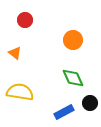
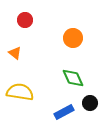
orange circle: moved 2 px up
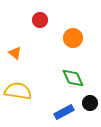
red circle: moved 15 px right
yellow semicircle: moved 2 px left, 1 px up
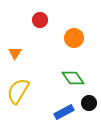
orange circle: moved 1 px right
orange triangle: rotated 24 degrees clockwise
green diamond: rotated 10 degrees counterclockwise
yellow semicircle: rotated 68 degrees counterclockwise
black circle: moved 1 px left
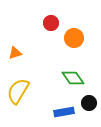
red circle: moved 11 px right, 3 px down
orange triangle: rotated 40 degrees clockwise
blue rectangle: rotated 18 degrees clockwise
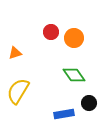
red circle: moved 9 px down
green diamond: moved 1 px right, 3 px up
blue rectangle: moved 2 px down
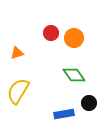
red circle: moved 1 px down
orange triangle: moved 2 px right
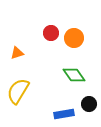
black circle: moved 1 px down
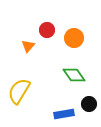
red circle: moved 4 px left, 3 px up
orange triangle: moved 11 px right, 7 px up; rotated 32 degrees counterclockwise
yellow semicircle: moved 1 px right
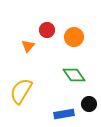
orange circle: moved 1 px up
yellow semicircle: moved 2 px right
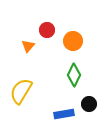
orange circle: moved 1 px left, 4 px down
green diamond: rotated 60 degrees clockwise
